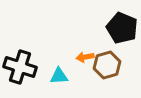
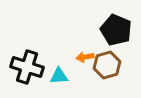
black pentagon: moved 6 px left, 2 px down
black cross: moved 7 px right
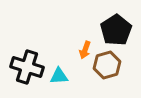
black pentagon: rotated 16 degrees clockwise
orange arrow: moved 7 px up; rotated 60 degrees counterclockwise
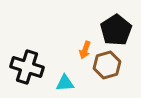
cyan triangle: moved 6 px right, 7 px down
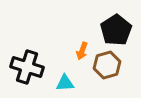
orange arrow: moved 3 px left, 1 px down
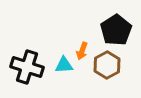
brown hexagon: rotated 12 degrees counterclockwise
cyan triangle: moved 1 px left, 18 px up
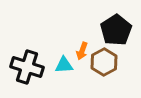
brown hexagon: moved 3 px left, 3 px up
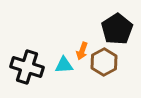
black pentagon: moved 1 px right, 1 px up
